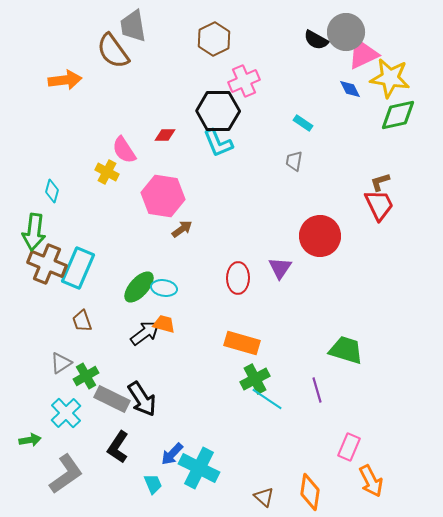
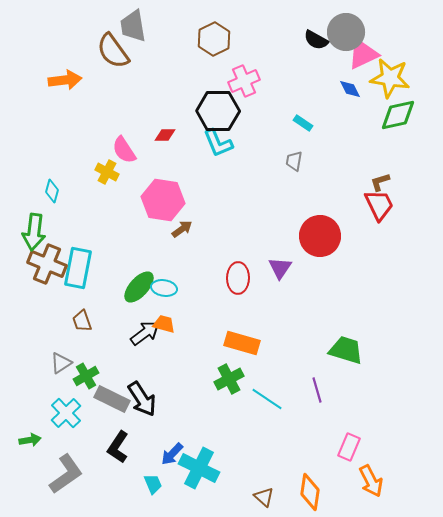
pink hexagon at (163, 196): moved 4 px down
cyan rectangle at (78, 268): rotated 12 degrees counterclockwise
green cross at (255, 379): moved 26 px left
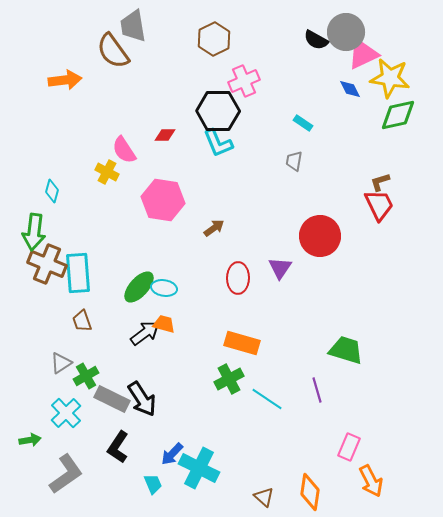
brown arrow at (182, 229): moved 32 px right, 1 px up
cyan rectangle at (78, 268): moved 5 px down; rotated 15 degrees counterclockwise
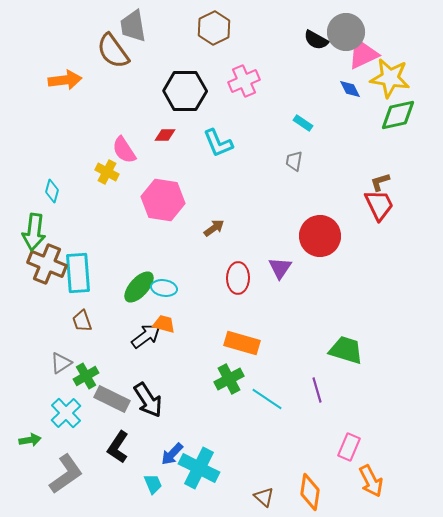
brown hexagon at (214, 39): moved 11 px up
black hexagon at (218, 111): moved 33 px left, 20 px up
black arrow at (145, 333): moved 1 px right, 3 px down
black arrow at (142, 399): moved 6 px right, 1 px down
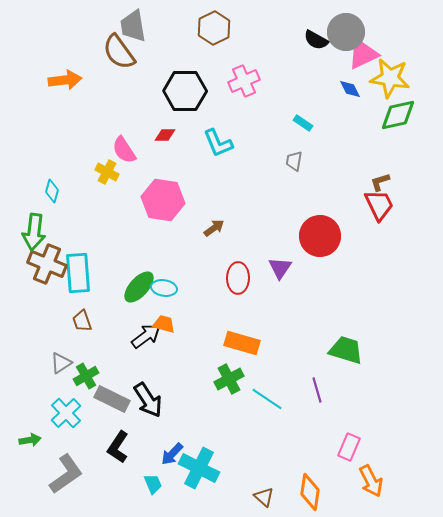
brown semicircle at (113, 51): moved 6 px right, 1 px down
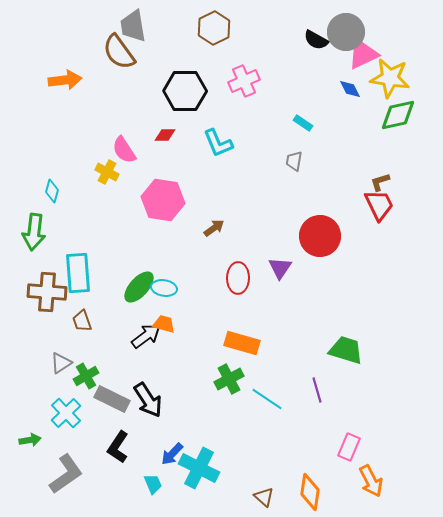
brown cross at (47, 264): moved 28 px down; rotated 18 degrees counterclockwise
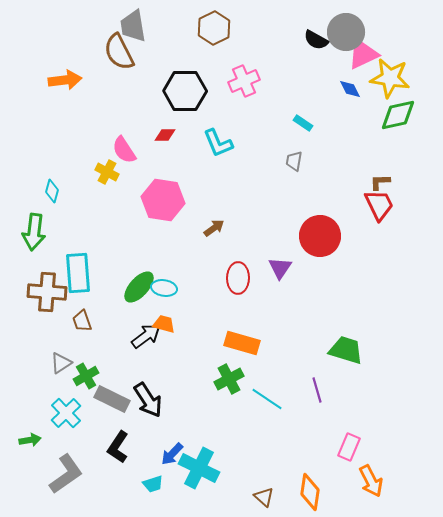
brown semicircle at (119, 52): rotated 9 degrees clockwise
brown L-shape at (380, 182): rotated 15 degrees clockwise
cyan trapezoid at (153, 484): rotated 95 degrees clockwise
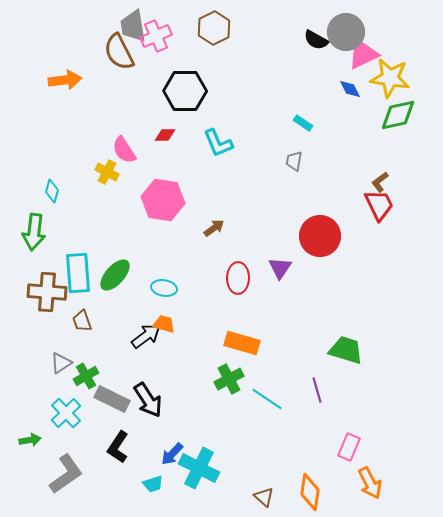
pink cross at (244, 81): moved 88 px left, 45 px up
brown L-shape at (380, 182): rotated 35 degrees counterclockwise
green ellipse at (139, 287): moved 24 px left, 12 px up
orange arrow at (371, 481): moved 1 px left, 2 px down
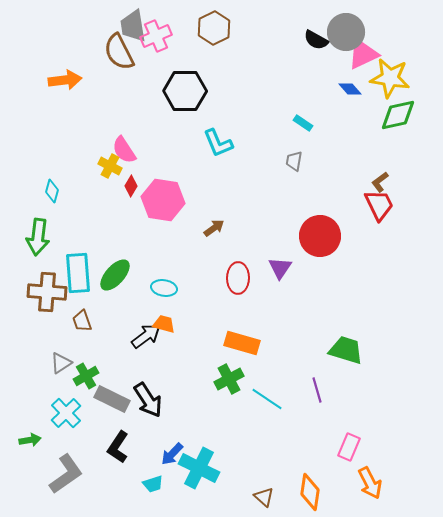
blue diamond at (350, 89): rotated 15 degrees counterclockwise
red diamond at (165, 135): moved 34 px left, 51 px down; rotated 60 degrees counterclockwise
yellow cross at (107, 172): moved 3 px right, 6 px up
green arrow at (34, 232): moved 4 px right, 5 px down
